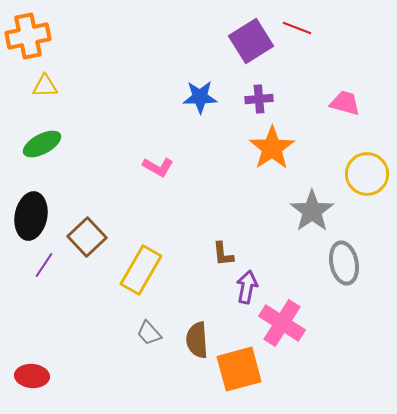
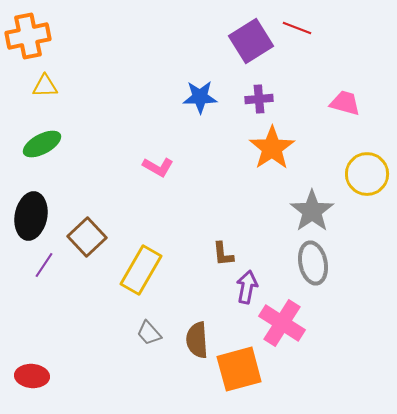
gray ellipse: moved 31 px left
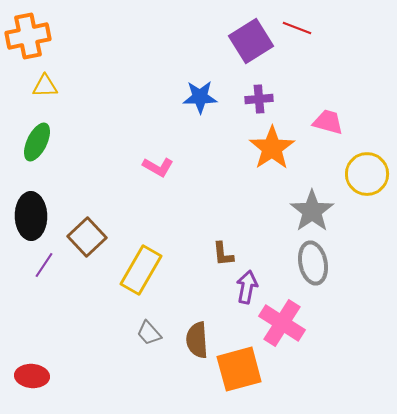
pink trapezoid: moved 17 px left, 19 px down
green ellipse: moved 5 px left, 2 px up; rotated 36 degrees counterclockwise
black ellipse: rotated 12 degrees counterclockwise
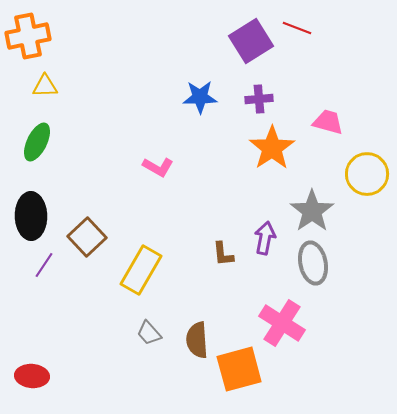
purple arrow: moved 18 px right, 49 px up
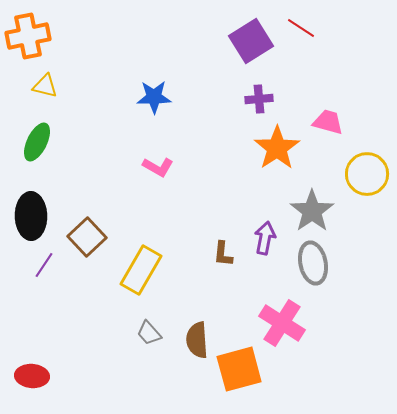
red line: moved 4 px right; rotated 12 degrees clockwise
yellow triangle: rotated 16 degrees clockwise
blue star: moved 46 px left
orange star: moved 5 px right
brown L-shape: rotated 12 degrees clockwise
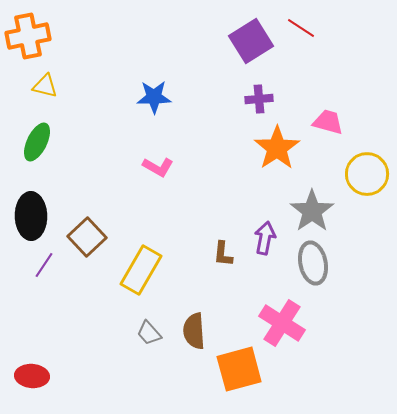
brown semicircle: moved 3 px left, 9 px up
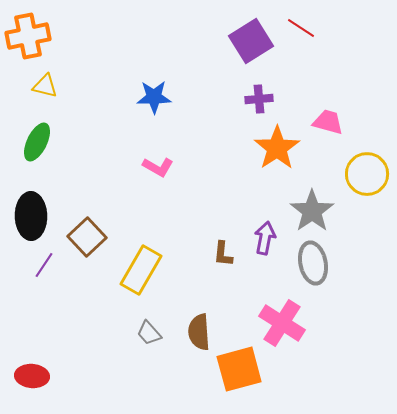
brown semicircle: moved 5 px right, 1 px down
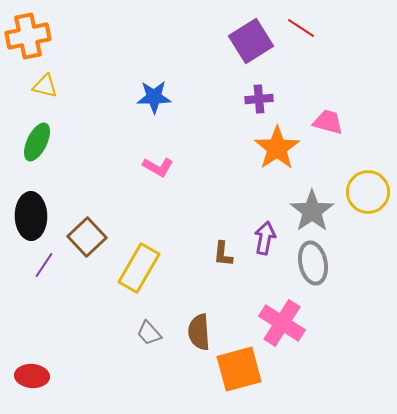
yellow circle: moved 1 px right, 18 px down
yellow rectangle: moved 2 px left, 2 px up
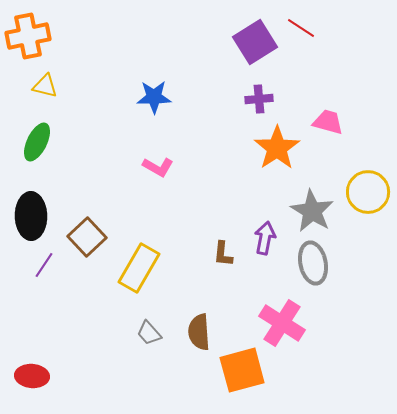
purple square: moved 4 px right, 1 px down
gray star: rotated 6 degrees counterclockwise
orange square: moved 3 px right, 1 px down
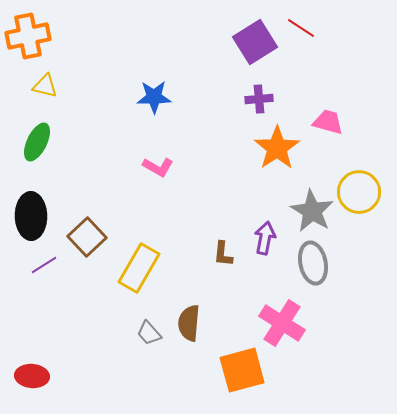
yellow circle: moved 9 px left
purple line: rotated 24 degrees clockwise
brown semicircle: moved 10 px left, 9 px up; rotated 9 degrees clockwise
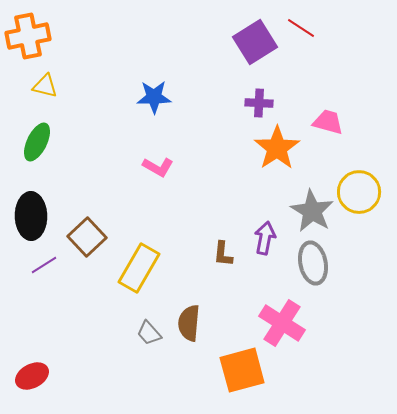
purple cross: moved 4 px down; rotated 8 degrees clockwise
red ellipse: rotated 32 degrees counterclockwise
